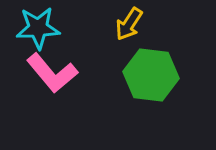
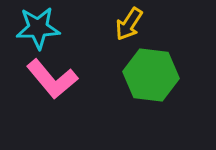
pink L-shape: moved 6 px down
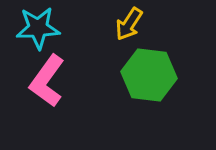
green hexagon: moved 2 px left
pink L-shape: moved 5 px left, 2 px down; rotated 76 degrees clockwise
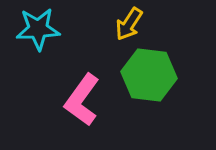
cyan star: moved 1 px down
pink L-shape: moved 35 px right, 19 px down
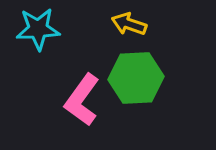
yellow arrow: rotated 76 degrees clockwise
green hexagon: moved 13 px left, 3 px down; rotated 10 degrees counterclockwise
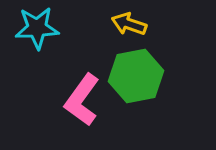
cyan star: moved 1 px left, 1 px up
green hexagon: moved 2 px up; rotated 8 degrees counterclockwise
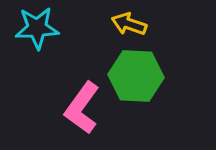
green hexagon: rotated 14 degrees clockwise
pink L-shape: moved 8 px down
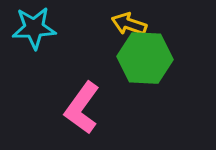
cyan star: moved 3 px left
green hexagon: moved 9 px right, 18 px up
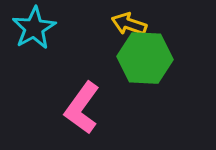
cyan star: rotated 27 degrees counterclockwise
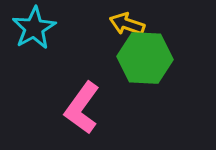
yellow arrow: moved 2 px left
